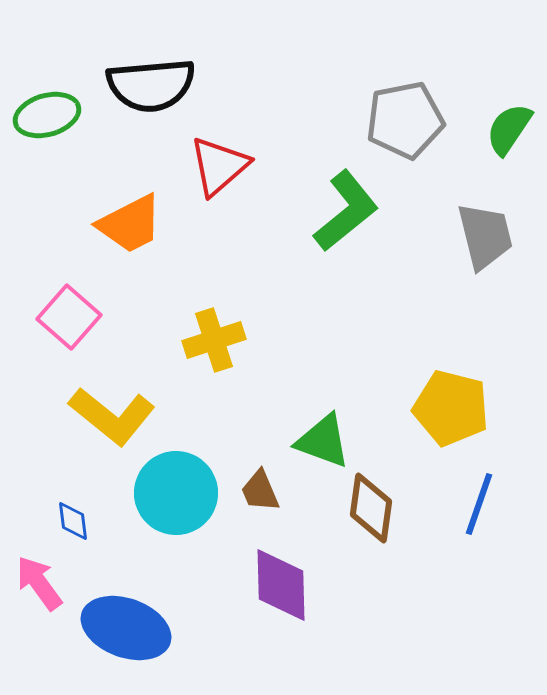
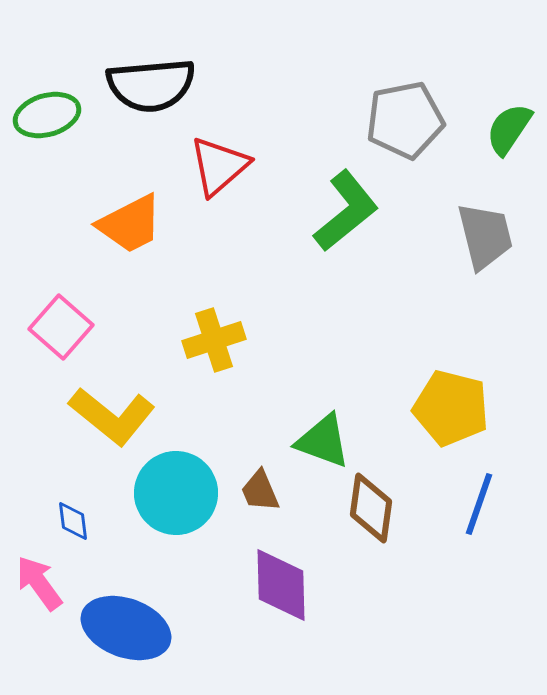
pink square: moved 8 px left, 10 px down
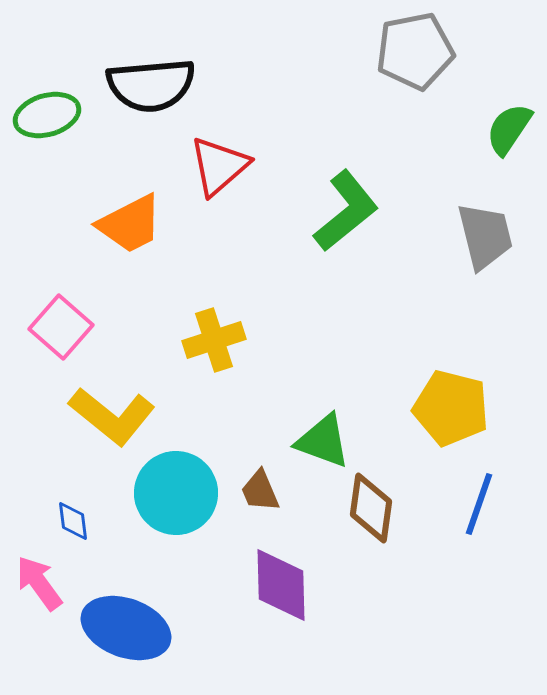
gray pentagon: moved 10 px right, 69 px up
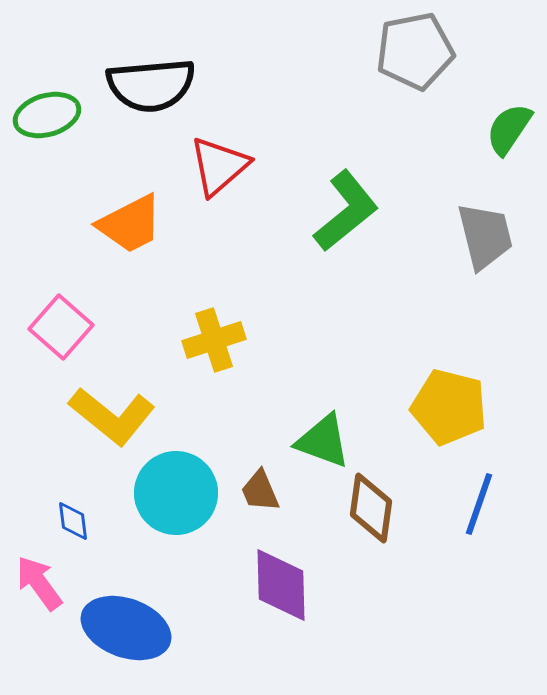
yellow pentagon: moved 2 px left, 1 px up
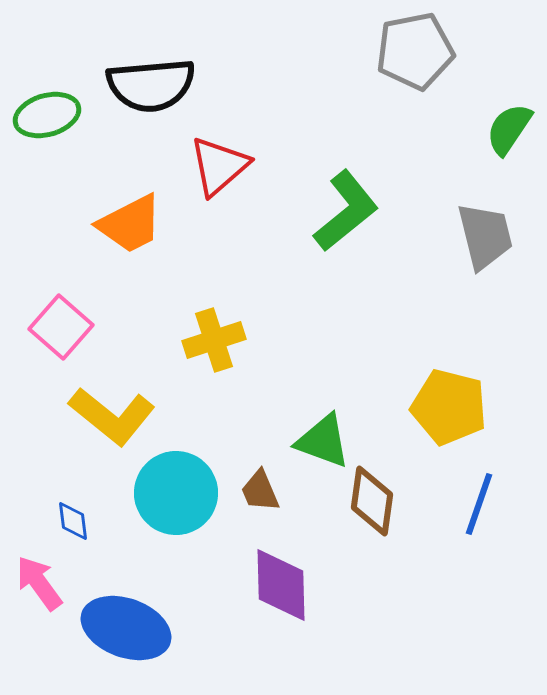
brown diamond: moved 1 px right, 7 px up
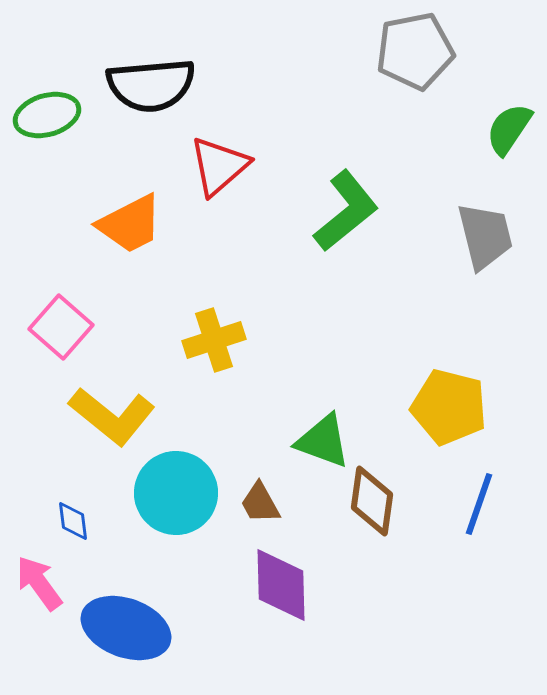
brown trapezoid: moved 12 px down; rotated 6 degrees counterclockwise
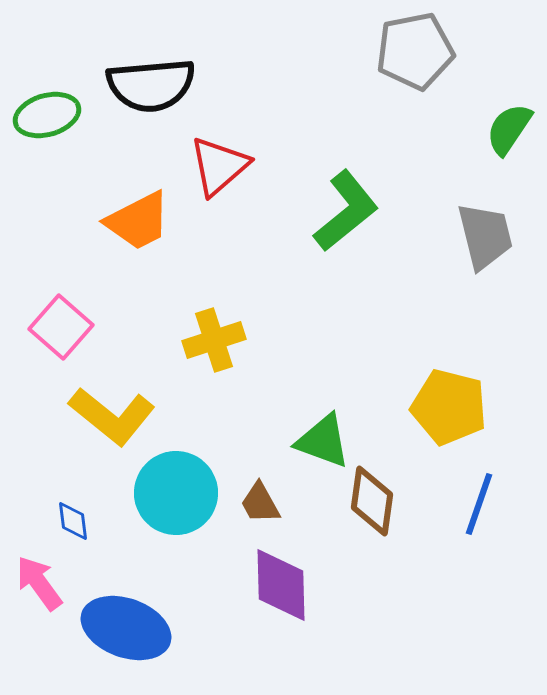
orange trapezoid: moved 8 px right, 3 px up
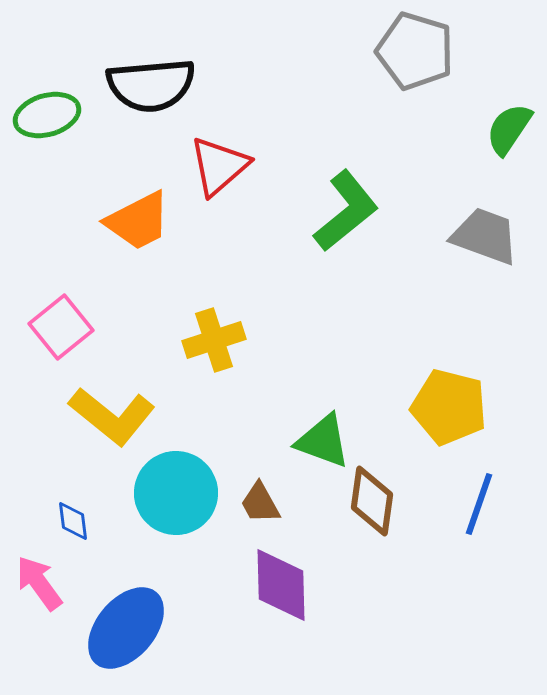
gray pentagon: rotated 28 degrees clockwise
gray trapezoid: rotated 56 degrees counterclockwise
pink square: rotated 10 degrees clockwise
blue ellipse: rotated 70 degrees counterclockwise
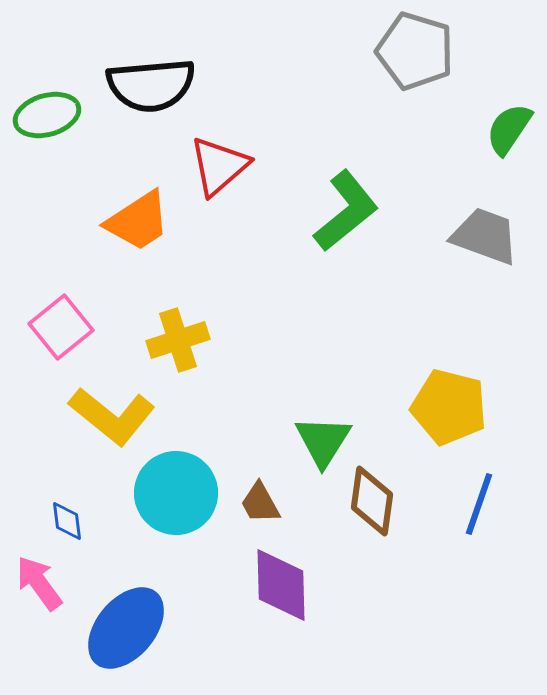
orange trapezoid: rotated 6 degrees counterclockwise
yellow cross: moved 36 px left
green triangle: rotated 42 degrees clockwise
blue diamond: moved 6 px left
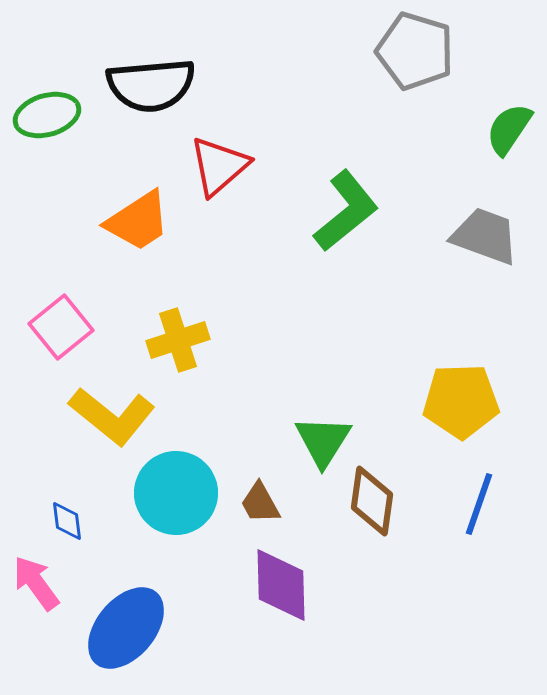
yellow pentagon: moved 12 px right, 6 px up; rotated 16 degrees counterclockwise
pink arrow: moved 3 px left
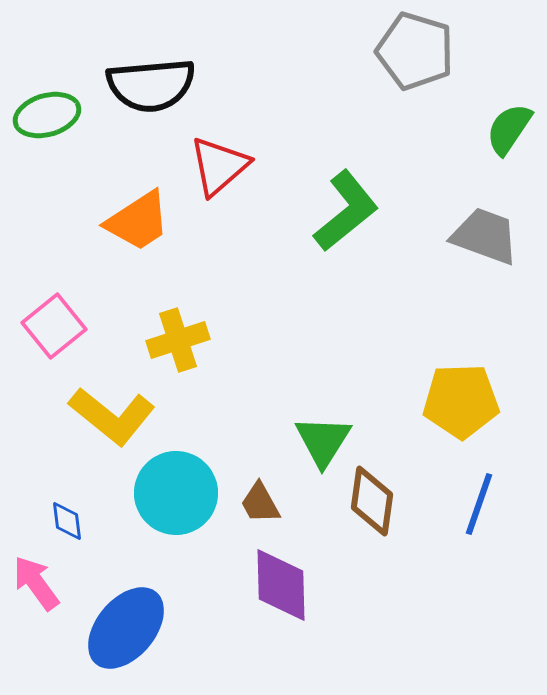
pink square: moved 7 px left, 1 px up
